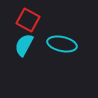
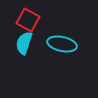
cyan semicircle: moved 2 px up; rotated 10 degrees counterclockwise
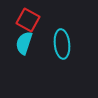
cyan ellipse: rotated 72 degrees clockwise
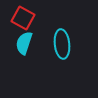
red square: moved 5 px left, 2 px up
